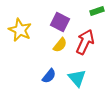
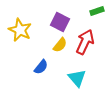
blue semicircle: moved 8 px left, 9 px up
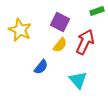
cyan triangle: moved 1 px right, 2 px down
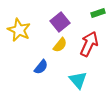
green rectangle: moved 1 px right, 2 px down
purple square: rotated 24 degrees clockwise
yellow star: moved 1 px left
red arrow: moved 4 px right, 2 px down
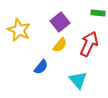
green rectangle: rotated 24 degrees clockwise
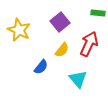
yellow semicircle: moved 2 px right, 5 px down
cyan triangle: moved 1 px up
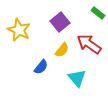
green rectangle: rotated 32 degrees clockwise
red arrow: rotated 80 degrees counterclockwise
cyan triangle: moved 1 px left, 1 px up
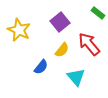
red arrow: rotated 15 degrees clockwise
cyan triangle: moved 1 px left, 1 px up
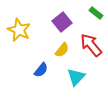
green rectangle: moved 2 px left
purple square: moved 2 px right
red arrow: moved 2 px right, 1 px down
blue semicircle: moved 3 px down
cyan triangle: rotated 24 degrees clockwise
